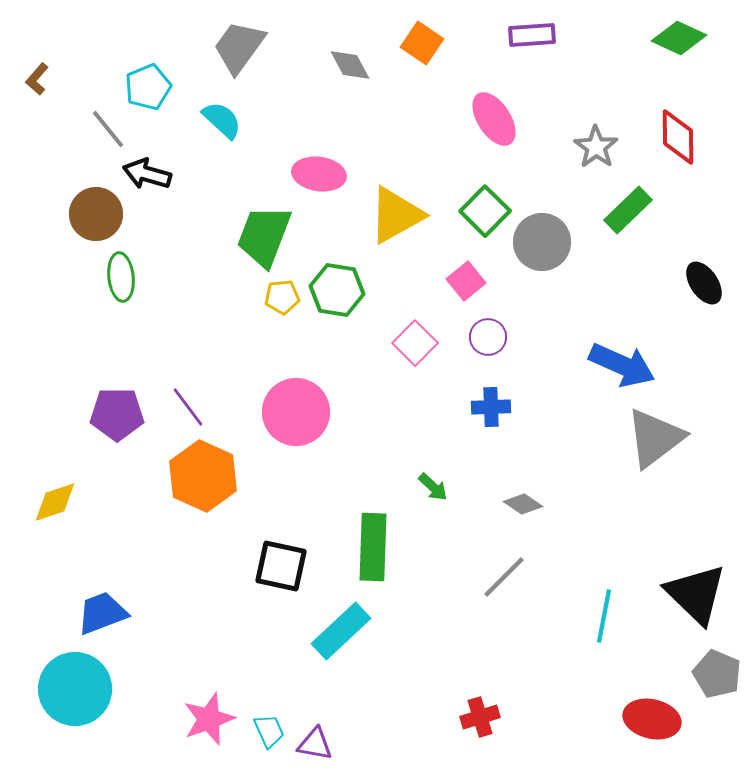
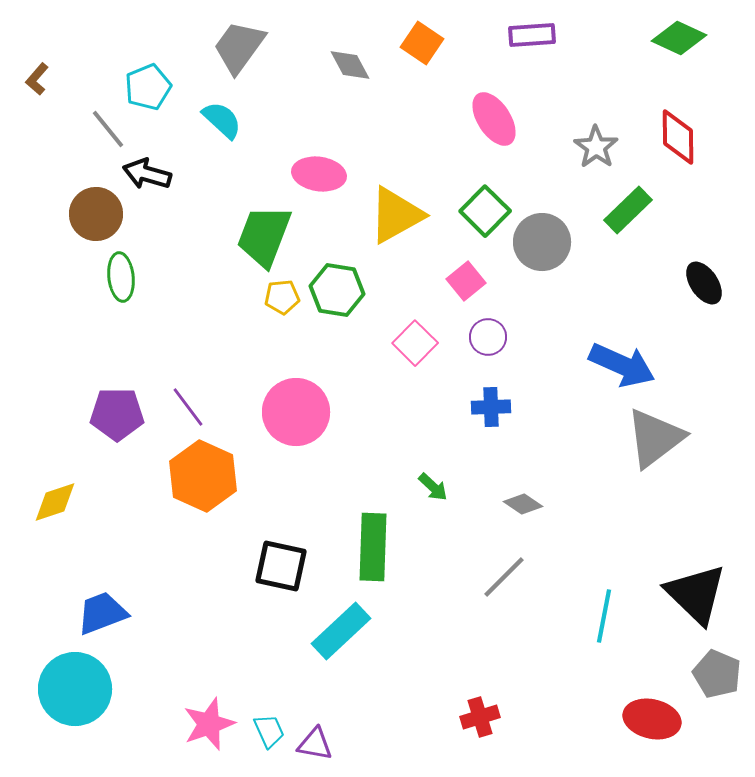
pink star at (209, 719): moved 5 px down
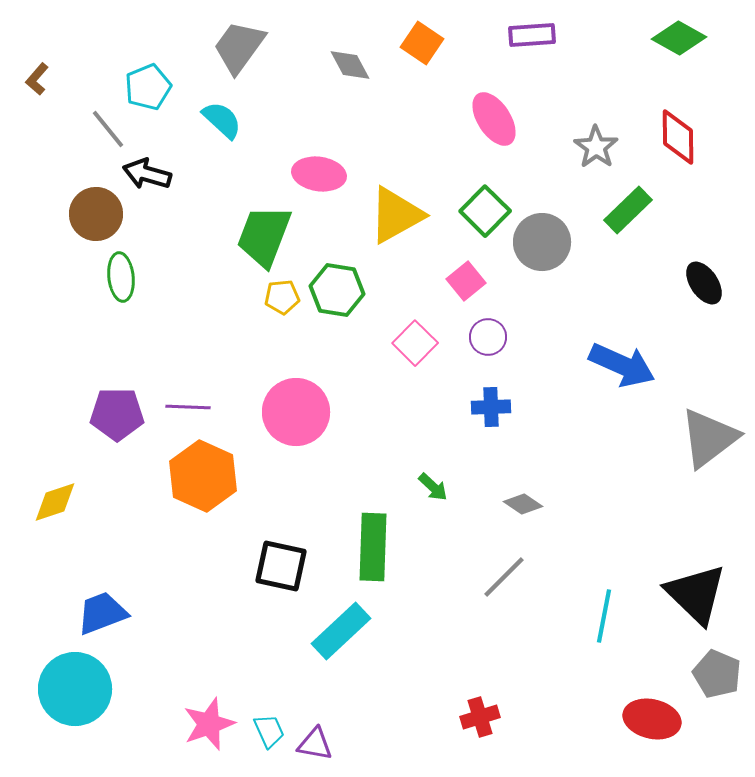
green diamond at (679, 38): rotated 4 degrees clockwise
purple line at (188, 407): rotated 51 degrees counterclockwise
gray triangle at (655, 438): moved 54 px right
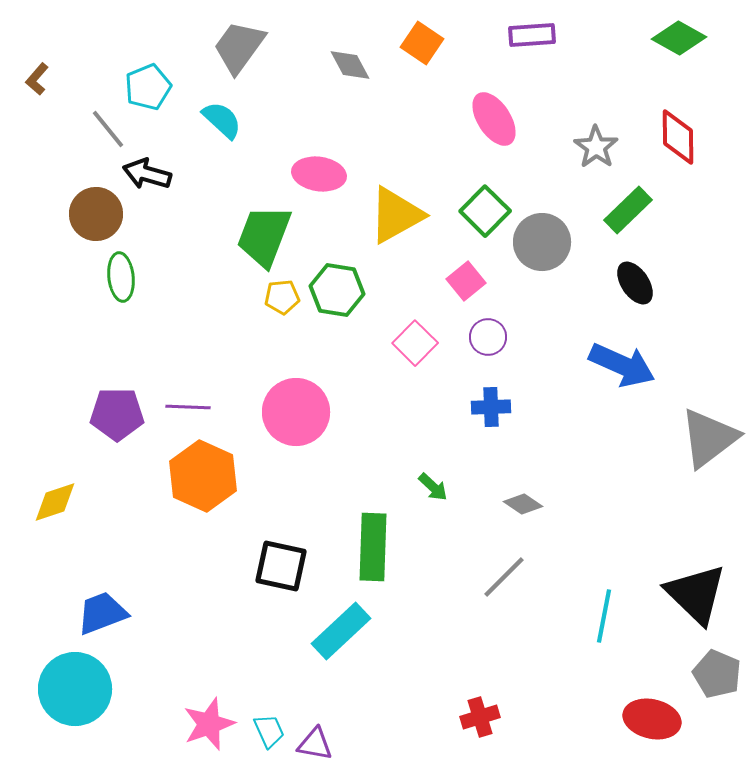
black ellipse at (704, 283): moved 69 px left
